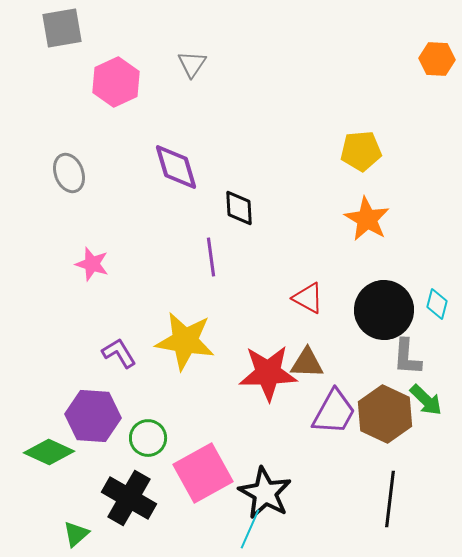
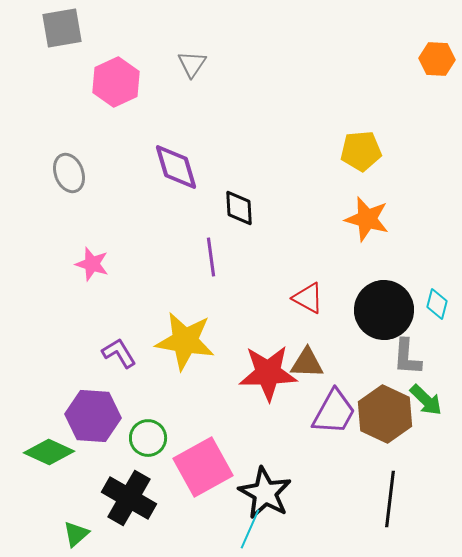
orange star: rotated 15 degrees counterclockwise
pink square: moved 6 px up
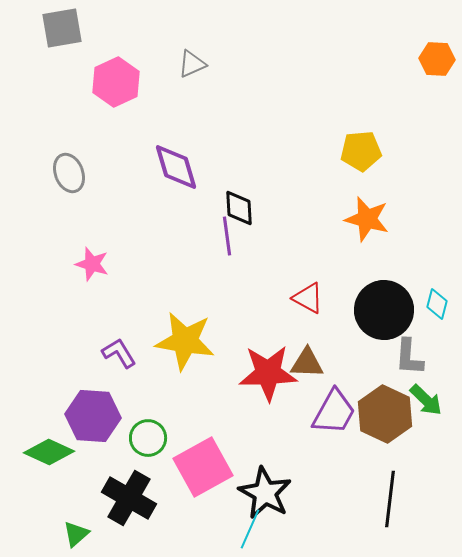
gray triangle: rotated 32 degrees clockwise
purple line: moved 16 px right, 21 px up
gray L-shape: moved 2 px right
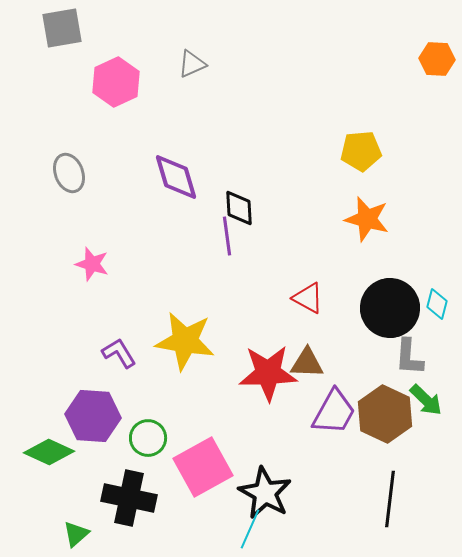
purple diamond: moved 10 px down
black circle: moved 6 px right, 2 px up
black cross: rotated 18 degrees counterclockwise
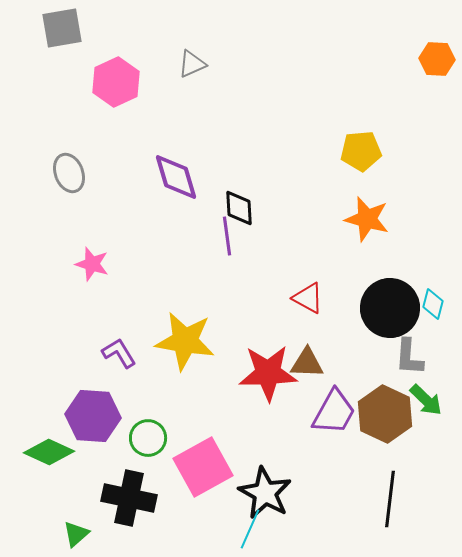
cyan diamond: moved 4 px left
